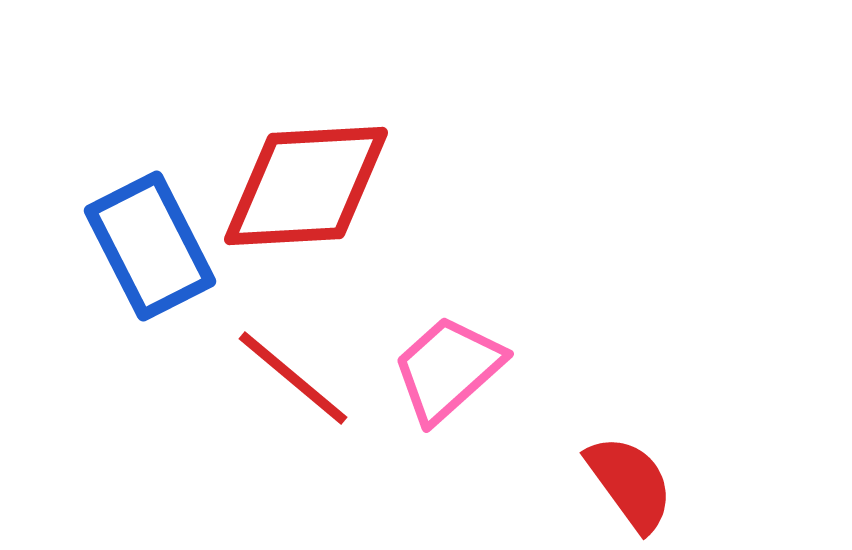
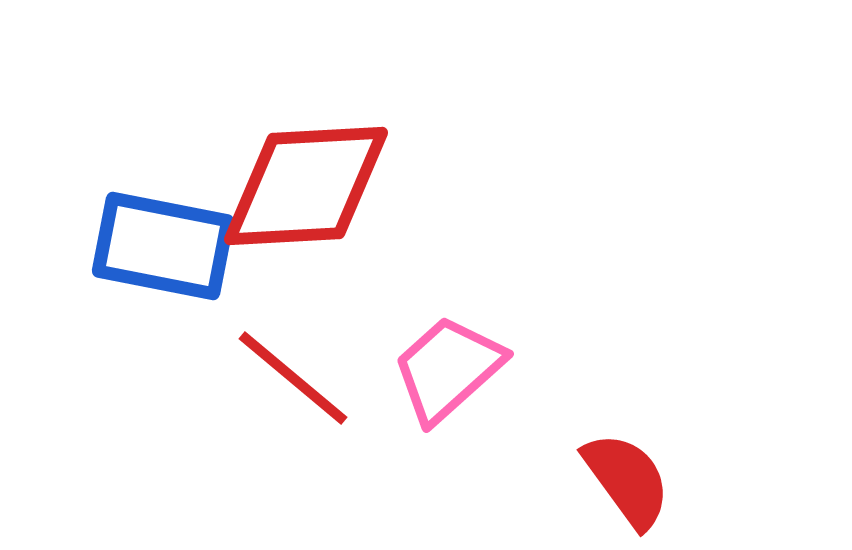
blue rectangle: moved 13 px right; rotated 52 degrees counterclockwise
red semicircle: moved 3 px left, 3 px up
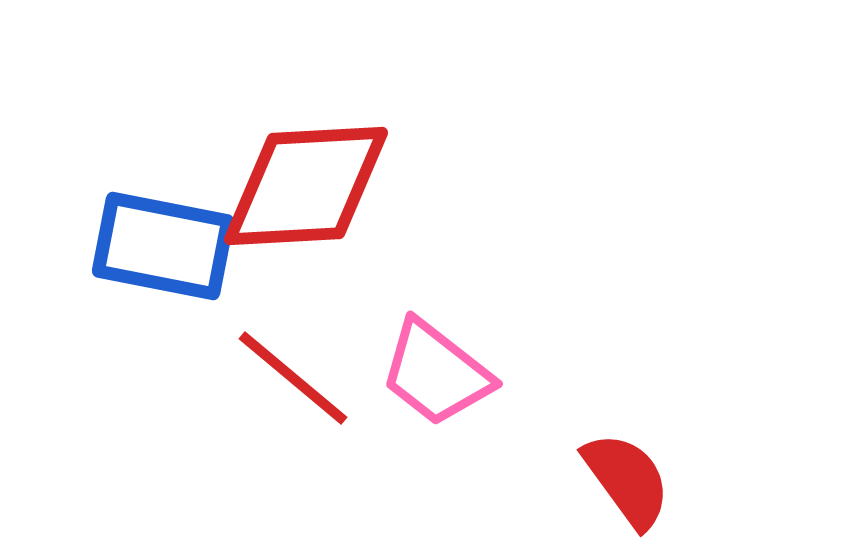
pink trapezoid: moved 12 px left, 4 px down; rotated 100 degrees counterclockwise
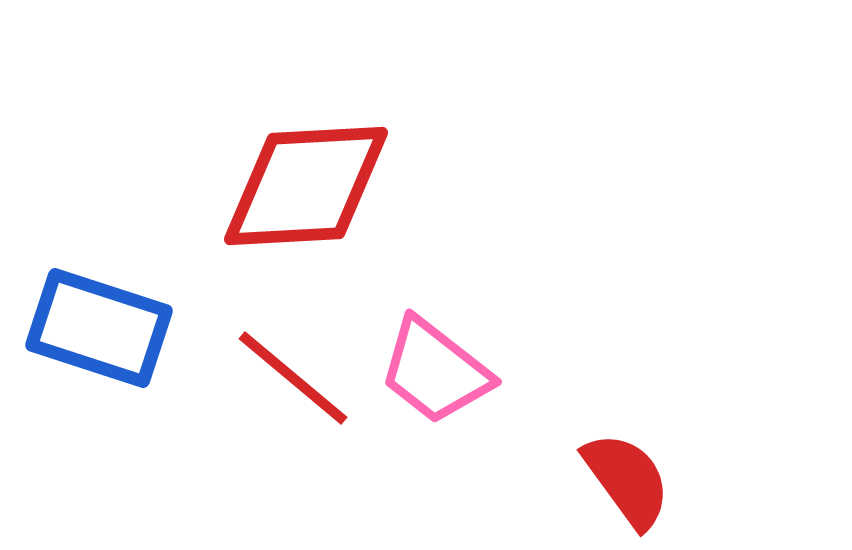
blue rectangle: moved 64 px left, 82 px down; rotated 7 degrees clockwise
pink trapezoid: moved 1 px left, 2 px up
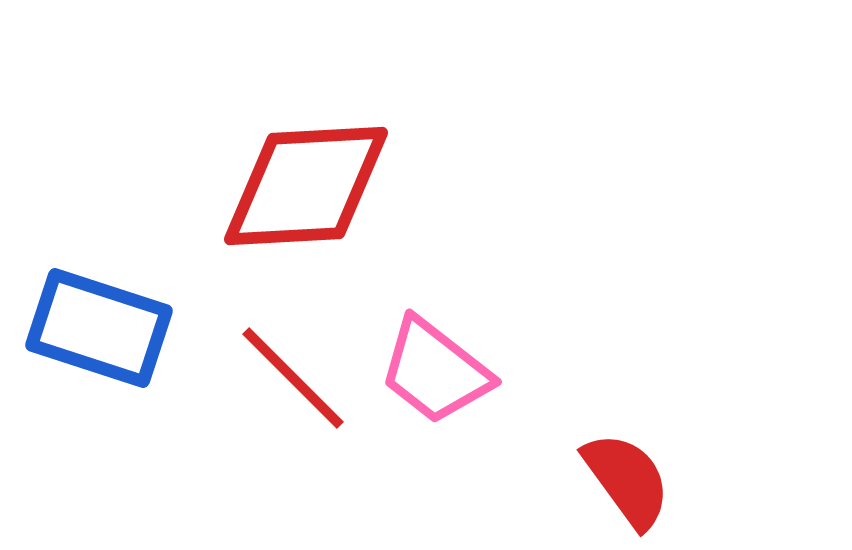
red line: rotated 5 degrees clockwise
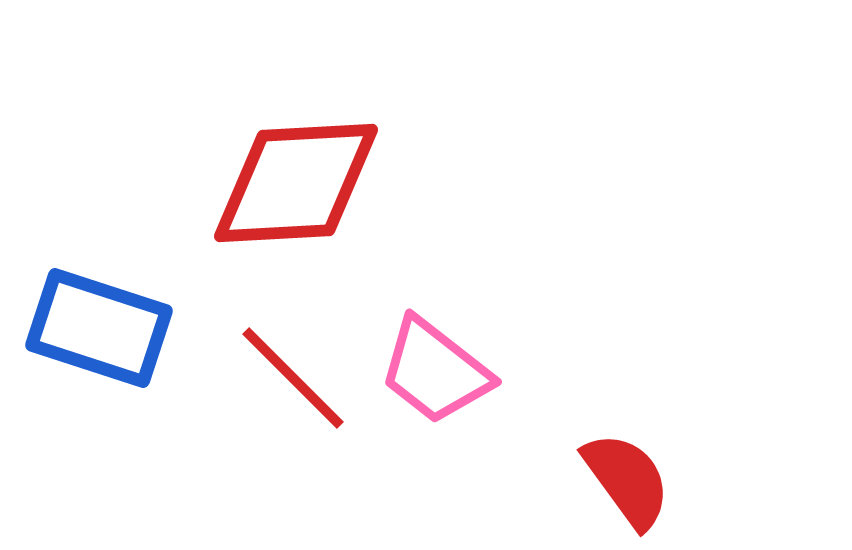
red diamond: moved 10 px left, 3 px up
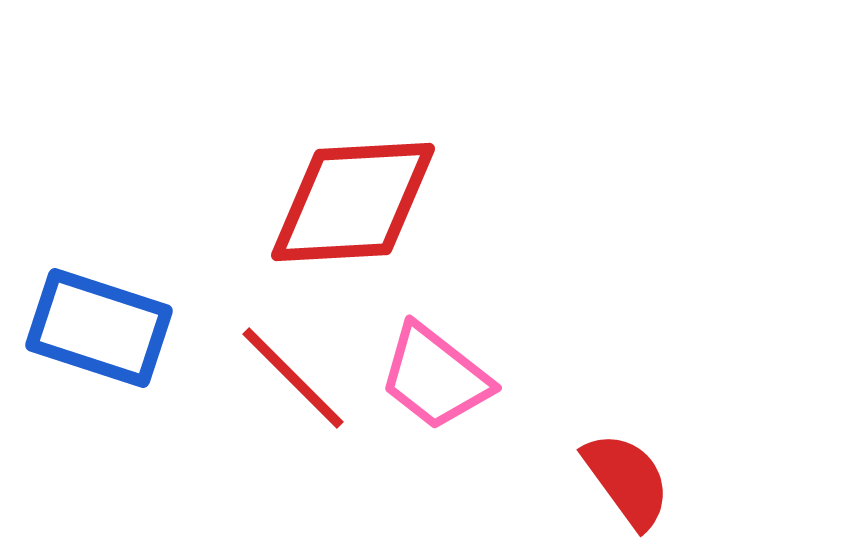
red diamond: moved 57 px right, 19 px down
pink trapezoid: moved 6 px down
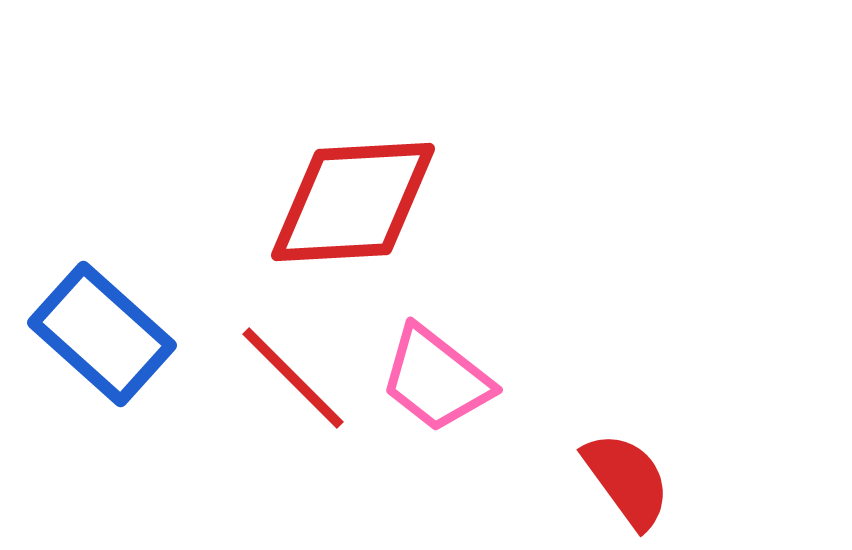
blue rectangle: moved 3 px right, 6 px down; rotated 24 degrees clockwise
pink trapezoid: moved 1 px right, 2 px down
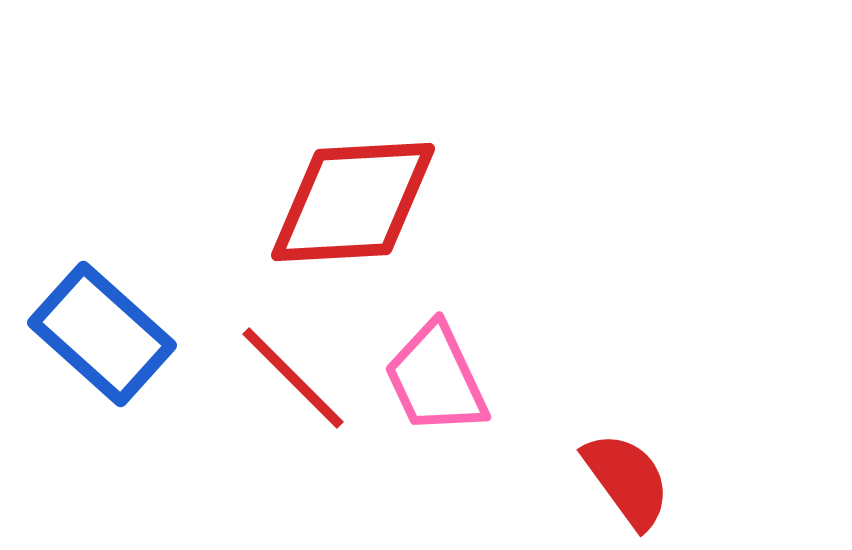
pink trapezoid: rotated 27 degrees clockwise
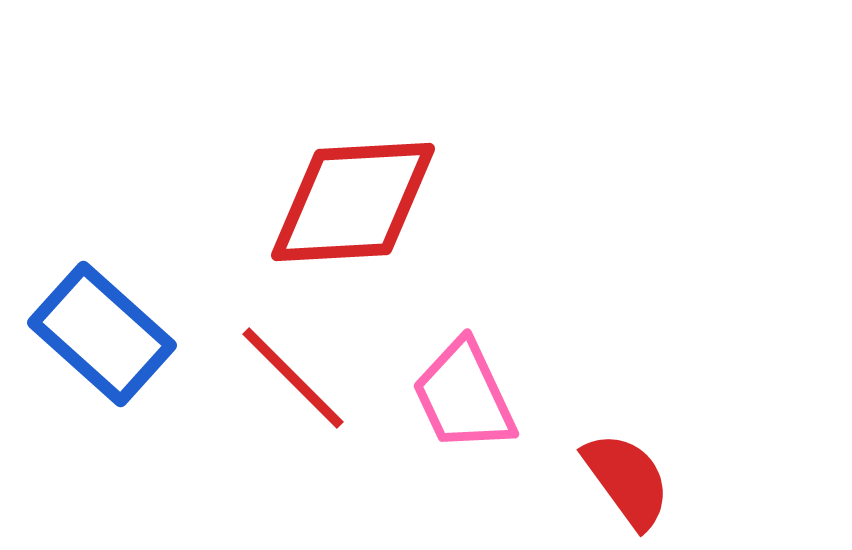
pink trapezoid: moved 28 px right, 17 px down
